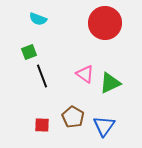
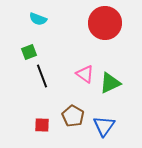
brown pentagon: moved 1 px up
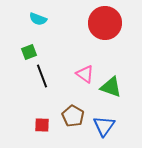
green triangle: moved 1 px right, 4 px down; rotated 45 degrees clockwise
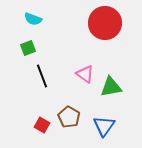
cyan semicircle: moved 5 px left
green square: moved 1 px left, 4 px up
green triangle: rotated 30 degrees counterclockwise
brown pentagon: moved 4 px left, 1 px down
red square: rotated 28 degrees clockwise
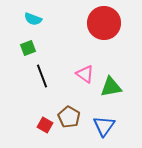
red circle: moved 1 px left
red square: moved 3 px right
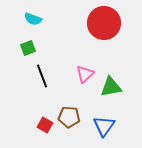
pink triangle: rotated 42 degrees clockwise
brown pentagon: rotated 25 degrees counterclockwise
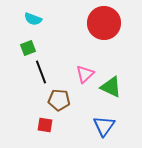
black line: moved 1 px left, 4 px up
green triangle: rotated 35 degrees clockwise
brown pentagon: moved 10 px left, 17 px up
red square: rotated 21 degrees counterclockwise
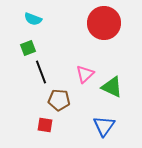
green triangle: moved 1 px right
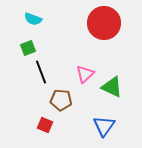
brown pentagon: moved 2 px right
red square: rotated 14 degrees clockwise
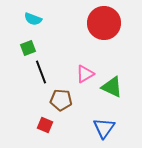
pink triangle: rotated 12 degrees clockwise
blue triangle: moved 2 px down
